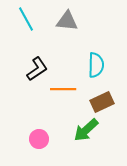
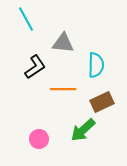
gray triangle: moved 4 px left, 22 px down
black L-shape: moved 2 px left, 2 px up
green arrow: moved 3 px left
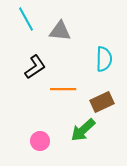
gray triangle: moved 3 px left, 12 px up
cyan semicircle: moved 8 px right, 6 px up
pink circle: moved 1 px right, 2 px down
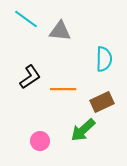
cyan line: rotated 25 degrees counterclockwise
black L-shape: moved 5 px left, 10 px down
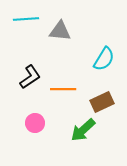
cyan line: rotated 40 degrees counterclockwise
cyan semicircle: rotated 30 degrees clockwise
pink circle: moved 5 px left, 18 px up
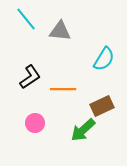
cyan line: rotated 55 degrees clockwise
brown rectangle: moved 4 px down
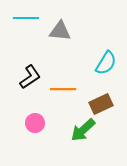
cyan line: moved 1 px up; rotated 50 degrees counterclockwise
cyan semicircle: moved 2 px right, 4 px down
brown rectangle: moved 1 px left, 2 px up
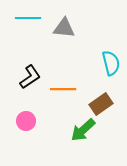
cyan line: moved 2 px right
gray triangle: moved 4 px right, 3 px up
cyan semicircle: moved 5 px right; rotated 45 degrees counterclockwise
brown rectangle: rotated 10 degrees counterclockwise
pink circle: moved 9 px left, 2 px up
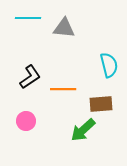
cyan semicircle: moved 2 px left, 2 px down
brown rectangle: rotated 30 degrees clockwise
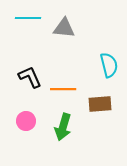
black L-shape: rotated 80 degrees counterclockwise
brown rectangle: moved 1 px left
green arrow: moved 20 px left, 3 px up; rotated 32 degrees counterclockwise
